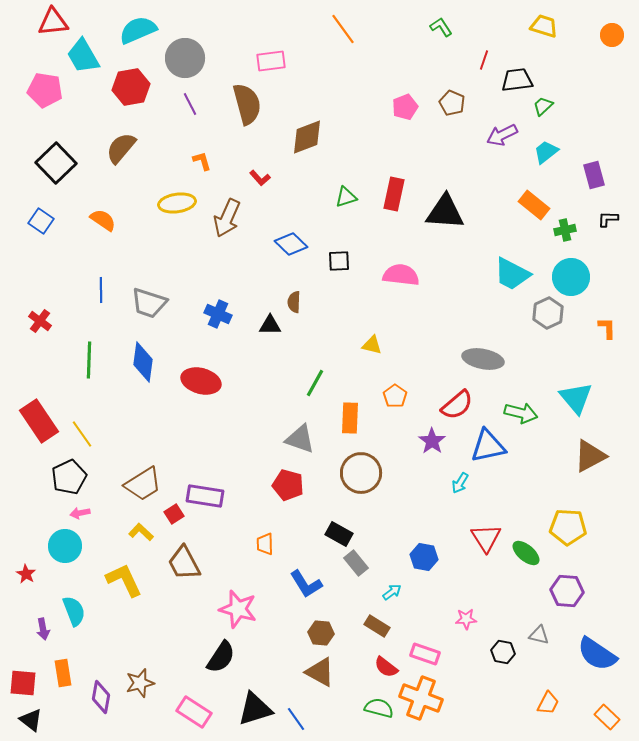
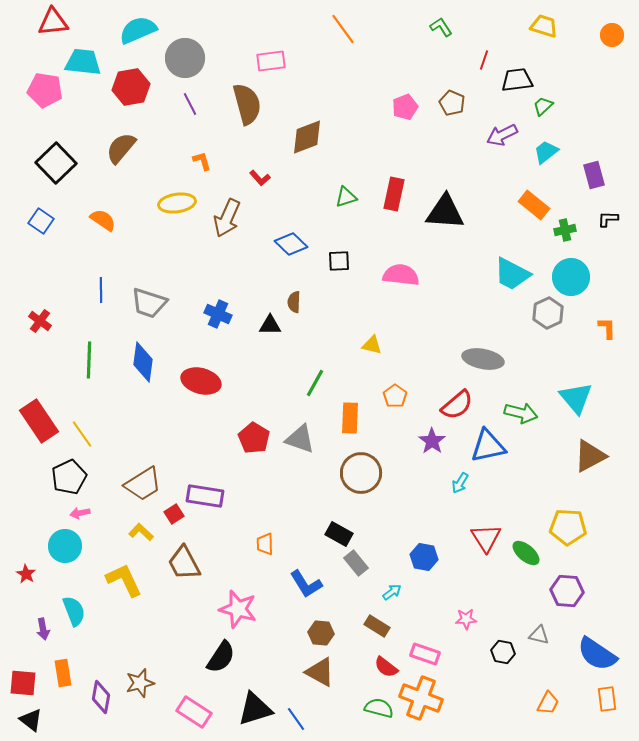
cyan trapezoid at (83, 56): moved 6 px down; rotated 126 degrees clockwise
red pentagon at (288, 485): moved 34 px left, 47 px up; rotated 16 degrees clockwise
orange rectangle at (607, 717): moved 18 px up; rotated 40 degrees clockwise
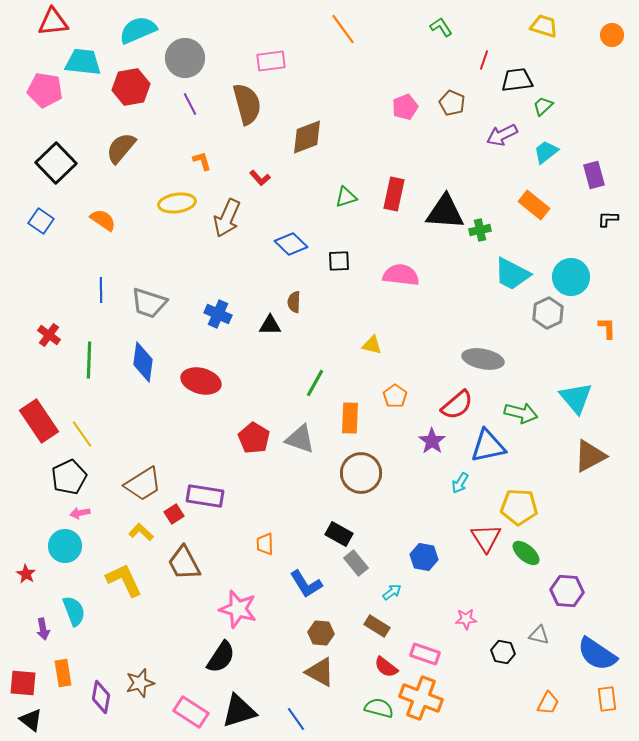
green cross at (565, 230): moved 85 px left
red cross at (40, 321): moved 9 px right, 14 px down
yellow pentagon at (568, 527): moved 49 px left, 20 px up
black triangle at (255, 709): moved 16 px left, 2 px down
pink rectangle at (194, 712): moved 3 px left
